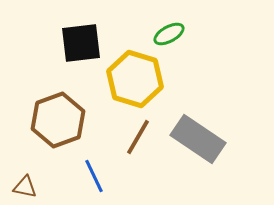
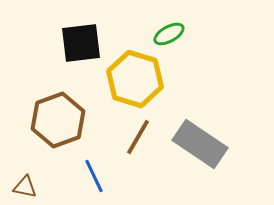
gray rectangle: moved 2 px right, 5 px down
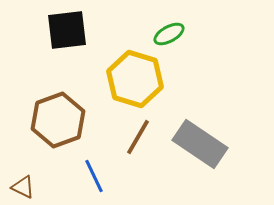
black square: moved 14 px left, 13 px up
brown triangle: moved 2 px left; rotated 15 degrees clockwise
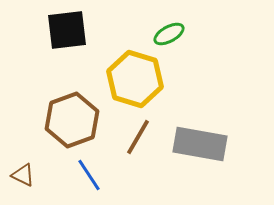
brown hexagon: moved 14 px right
gray rectangle: rotated 24 degrees counterclockwise
blue line: moved 5 px left, 1 px up; rotated 8 degrees counterclockwise
brown triangle: moved 12 px up
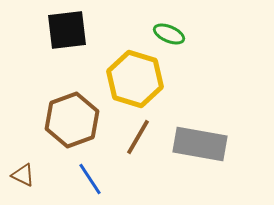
green ellipse: rotated 52 degrees clockwise
blue line: moved 1 px right, 4 px down
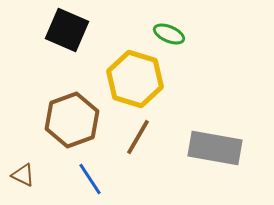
black square: rotated 30 degrees clockwise
gray rectangle: moved 15 px right, 4 px down
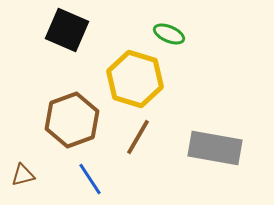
brown triangle: rotated 40 degrees counterclockwise
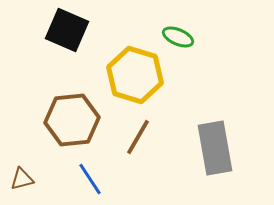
green ellipse: moved 9 px right, 3 px down
yellow hexagon: moved 4 px up
brown hexagon: rotated 14 degrees clockwise
gray rectangle: rotated 70 degrees clockwise
brown triangle: moved 1 px left, 4 px down
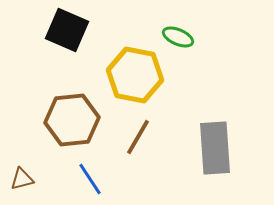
yellow hexagon: rotated 6 degrees counterclockwise
gray rectangle: rotated 6 degrees clockwise
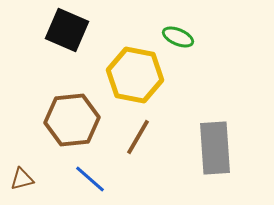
blue line: rotated 16 degrees counterclockwise
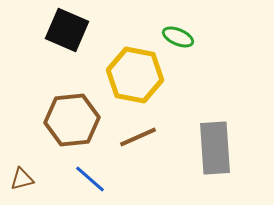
brown line: rotated 36 degrees clockwise
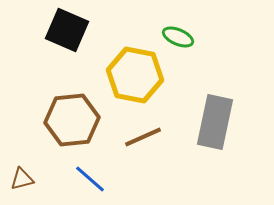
brown line: moved 5 px right
gray rectangle: moved 26 px up; rotated 16 degrees clockwise
